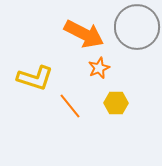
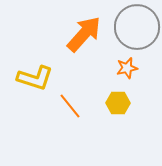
orange arrow: rotated 75 degrees counterclockwise
orange star: moved 28 px right; rotated 10 degrees clockwise
yellow hexagon: moved 2 px right
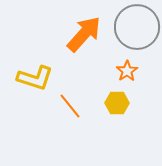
orange star: moved 3 px down; rotated 20 degrees counterclockwise
yellow hexagon: moved 1 px left
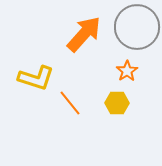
yellow L-shape: moved 1 px right
orange line: moved 3 px up
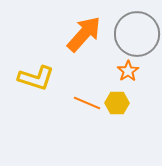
gray circle: moved 7 px down
orange star: moved 1 px right
orange line: moved 17 px right; rotated 28 degrees counterclockwise
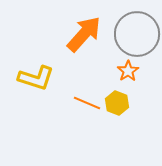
yellow hexagon: rotated 20 degrees clockwise
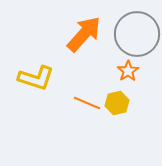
yellow hexagon: rotated 25 degrees clockwise
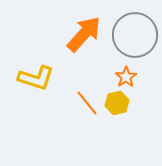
gray circle: moved 2 px left, 1 px down
orange star: moved 2 px left, 6 px down
orange line: rotated 28 degrees clockwise
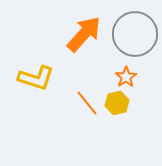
gray circle: moved 1 px up
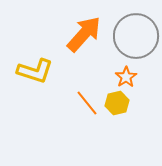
gray circle: moved 1 px right, 2 px down
yellow L-shape: moved 1 px left, 7 px up
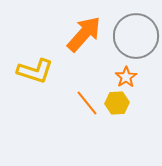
yellow hexagon: rotated 10 degrees clockwise
